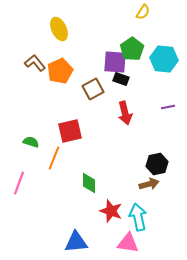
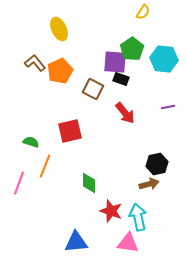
brown square: rotated 35 degrees counterclockwise
red arrow: rotated 25 degrees counterclockwise
orange line: moved 9 px left, 8 px down
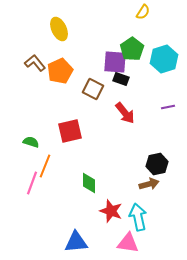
cyan hexagon: rotated 24 degrees counterclockwise
pink line: moved 13 px right
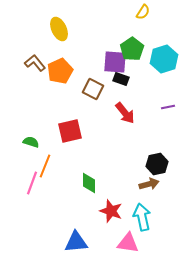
cyan arrow: moved 4 px right
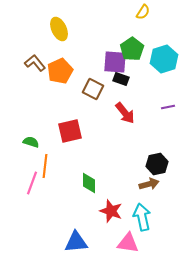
orange line: rotated 15 degrees counterclockwise
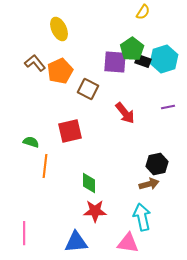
black rectangle: moved 22 px right, 18 px up
brown square: moved 5 px left
pink line: moved 8 px left, 50 px down; rotated 20 degrees counterclockwise
red star: moved 16 px left; rotated 20 degrees counterclockwise
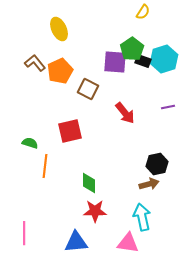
green semicircle: moved 1 px left, 1 px down
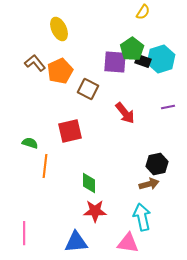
cyan hexagon: moved 3 px left
